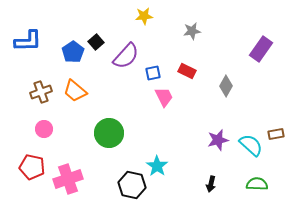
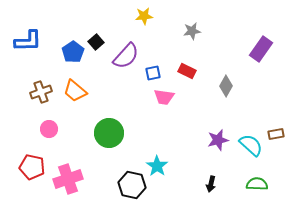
pink trapezoid: rotated 125 degrees clockwise
pink circle: moved 5 px right
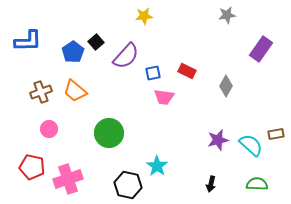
gray star: moved 35 px right, 16 px up
black hexagon: moved 4 px left
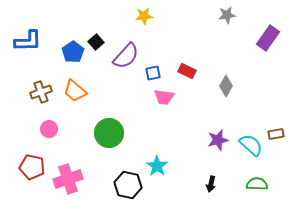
purple rectangle: moved 7 px right, 11 px up
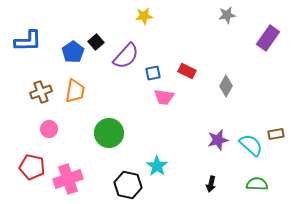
orange trapezoid: rotated 120 degrees counterclockwise
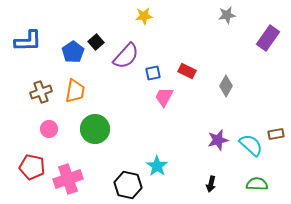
pink trapezoid: rotated 110 degrees clockwise
green circle: moved 14 px left, 4 px up
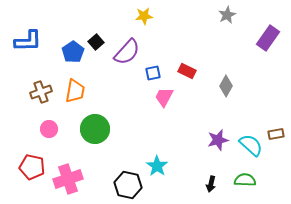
gray star: rotated 18 degrees counterclockwise
purple semicircle: moved 1 px right, 4 px up
green semicircle: moved 12 px left, 4 px up
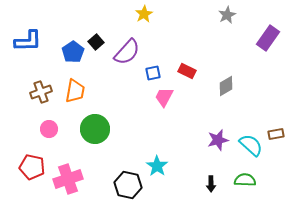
yellow star: moved 2 px up; rotated 24 degrees counterclockwise
gray diamond: rotated 30 degrees clockwise
black arrow: rotated 14 degrees counterclockwise
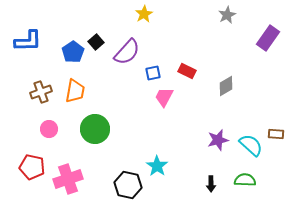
brown rectangle: rotated 14 degrees clockwise
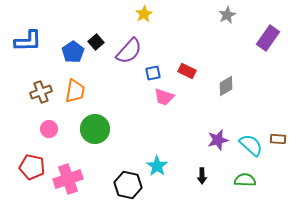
purple semicircle: moved 2 px right, 1 px up
pink trapezoid: rotated 100 degrees counterclockwise
brown rectangle: moved 2 px right, 5 px down
black arrow: moved 9 px left, 8 px up
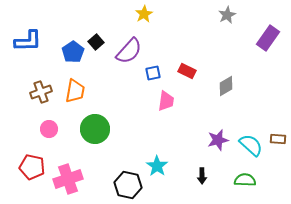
pink trapezoid: moved 2 px right, 4 px down; rotated 100 degrees counterclockwise
